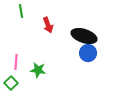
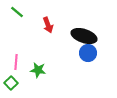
green line: moved 4 px left, 1 px down; rotated 40 degrees counterclockwise
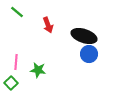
blue circle: moved 1 px right, 1 px down
